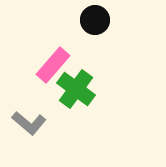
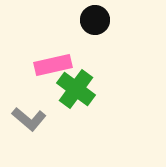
pink rectangle: rotated 36 degrees clockwise
gray L-shape: moved 4 px up
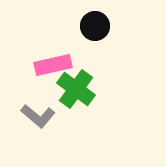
black circle: moved 6 px down
gray L-shape: moved 9 px right, 3 px up
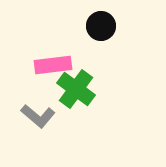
black circle: moved 6 px right
pink rectangle: rotated 6 degrees clockwise
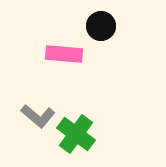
pink rectangle: moved 11 px right, 11 px up; rotated 12 degrees clockwise
green cross: moved 45 px down
